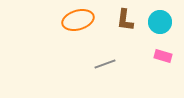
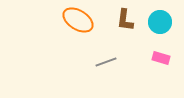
orange ellipse: rotated 48 degrees clockwise
pink rectangle: moved 2 px left, 2 px down
gray line: moved 1 px right, 2 px up
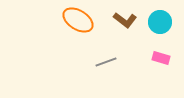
brown L-shape: rotated 60 degrees counterclockwise
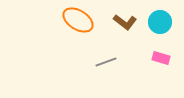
brown L-shape: moved 2 px down
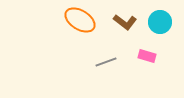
orange ellipse: moved 2 px right
pink rectangle: moved 14 px left, 2 px up
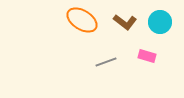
orange ellipse: moved 2 px right
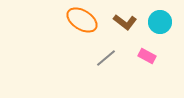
pink rectangle: rotated 12 degrees clockwise
gray line: moved 4 px up; rotated 20 degrees counterclockwise
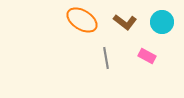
cyan circle: moved 2 px right
gray line: rotated 60 degrees counterclockwise
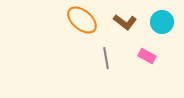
orange ellipse: rotated 8 degrees clockwise
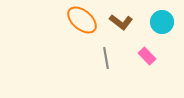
brown L-shape: moved 4 px left
pink rectangle: rotated 18 degrees clockwise
